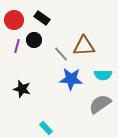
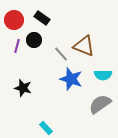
brown triangle: rotated 25 degrees clockwise
blue star: rotated 15 degrees clockwise
black star: moved 1 px right, 1 px up
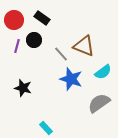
cyan semicircle: moved 3 px up; rotated 36 degrees counterclockwise
gray semicircle: moved 1 px left, 1 px up
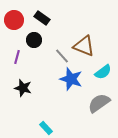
purple line: moved 11 px down
gray line: moved 1 px right, 2 px down
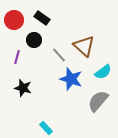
brown triangle: rotated 20 degrees clockwise
gray line: moved 3 px left, 1 px up
gray semicircle: moved 1 px left, 2 px up; rotated 15 degrees counterclockwise
